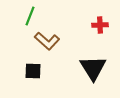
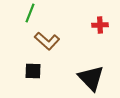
green line: moved 3 px up
black triangle: moved 2 px left, 10 px down; rotated 12 degrees counterclockwise
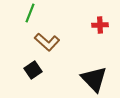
brown L-shape: moved 1 px down
black square: moved 1 px up; rotated 36 degrees counterclockwise
black triangle: moved 3 px right, 1 px down
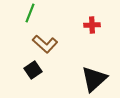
red cross: moved 8 px left
brown L-shape: moved 2 px left, 2 px down
black triangle: rotated 32 degrees clockwise
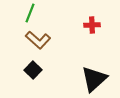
brown L-shape: moved 7 px left, 4 px up
black square: rotated 12 degrees counterclockwise
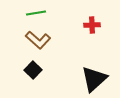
green line: moved 6 px right; rotated 60 degrees clockwise
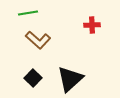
green line: moved 8 px left
black square: moved 8 px down
black triangle: moved 24 px left
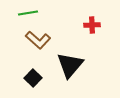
black triangle: moved 14 px up; rotated 8 degrees counterclockwise
